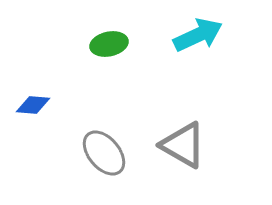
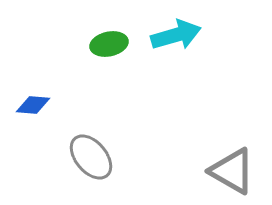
cyan arrow: moved 22 px left; rotated 9 degrees clockwise
gray triangle: moved 49 px right, 26 px down
gray ellipse: moved 13 px left, 4 px down
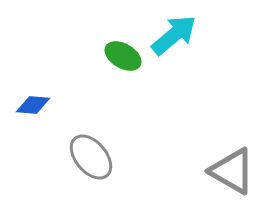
cyan arrow: moved 2 px left; rotated 24 degrees counterclockwise
green ellipse: moved 14 px right, 12 px down; rotated 42 degrees clockwise
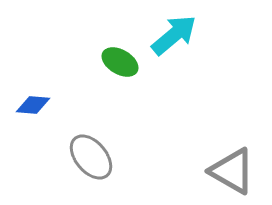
green ellipse: moved 3 px left, 6 px down
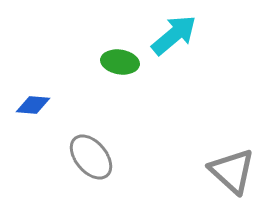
green ellipse: rotated 21 degrees counterclockwise
gray triangle: rotated 12 degrees clockwise
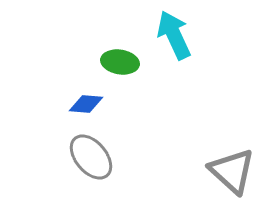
cyan arrow: rotated 75 degrees counterclockwise
blue diamond: moved 53 px right, 1 px up
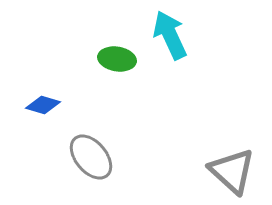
cyan arrow: moved 4 px left
green ellipse: moved 3 px left, 3 px up
blue diamond: moved 43 px left, 1 px down; rotated 12 degrees clockwise
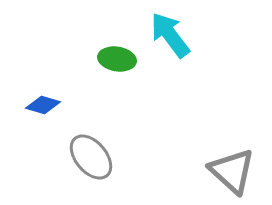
cyan arrow: rotated 12 degrees counterclockwise
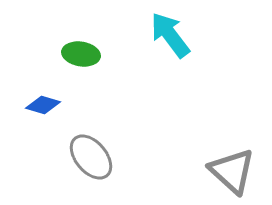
green ellipse: moved 36 px left, 5 px up
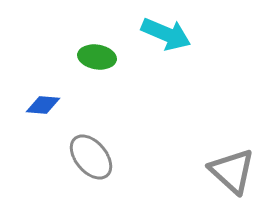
cyan arrow: moved 4 px left, 1 px up; rotated 150 degrees clockwise
green ellipse: moved 16 px right, 3 px down
blue diamond: rotated 12 degrees counterclockwise
